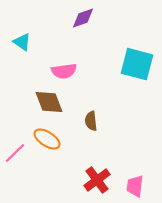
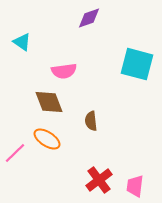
purple diamond: moved 6 px right
red cross: moved 2 px right
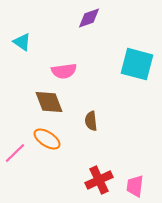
red cross: rotated 12 degrees clockwise
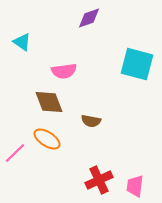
brown semicircle: rotated 72 degrees counterclockwise
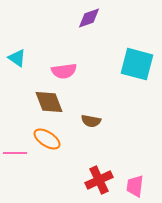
cyan triangle: moved 5 px left, 16 px down
pink line: rotated 45 degrees clockwise
